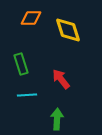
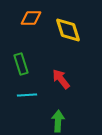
green arrow: moved 1 px right, 2 px down
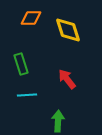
red arrow: moved 6 px right
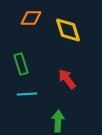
cyan line: moved 1 px up
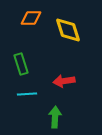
red arrow: moved 3 px left, 2 px down; rotated 60 degrees counterclockwise
green arrow: moved 3 px left, 4 px up
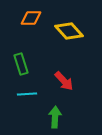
yellow diamond: moved 1 px right, 1 px down; rotated 24 degrees counterclockwise
red arrow: rotated 125 degrees counterclockwise
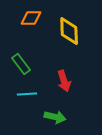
yellow diamond: rotated 40 degrees clockwise
green rectangle: rotated 20 degrees counterclockwise
red arrow: rotated 25 degrees clockwise
green arrow: rotated 100 degrees clockwise
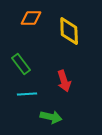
green arrow: moved 4 px left
